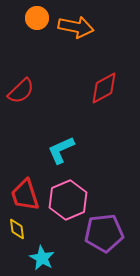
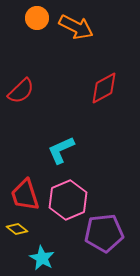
orange arrow: rotated 16 degrees clockwise
yellow diamond: rotated 45 degrees counterclockwise
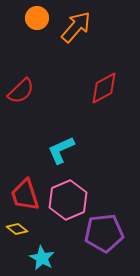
orange arrow: rotated 76 degrees counterclockwise
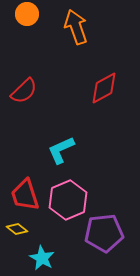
orange circle: moved 10 px left, 4 px up
orange arrow: rotated 60 degrees counterclockwise
red semicircle: moved 3 px right
